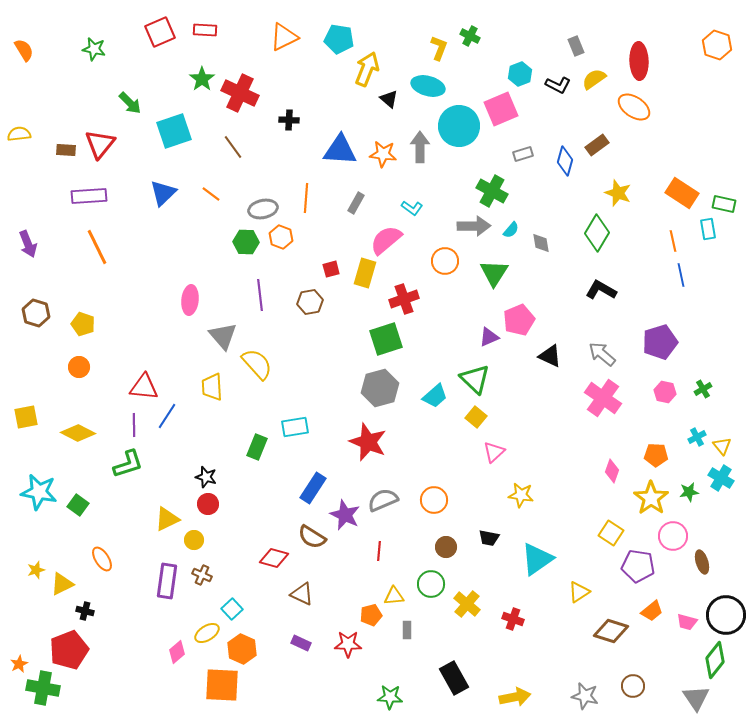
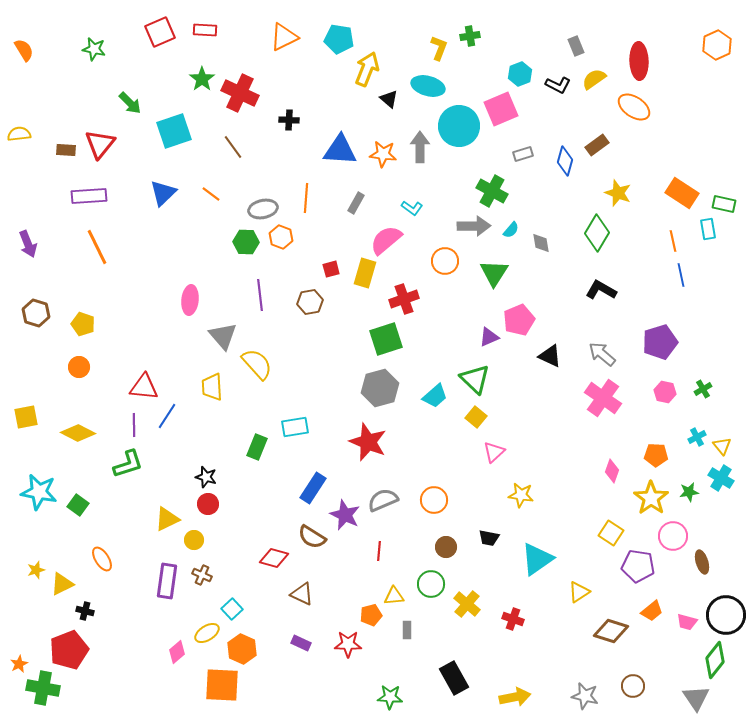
green cross at (470, 36): rotated 36 degrees counterclockwise
orange hexagon at (717, 45): rotated 16 degrees clockwise
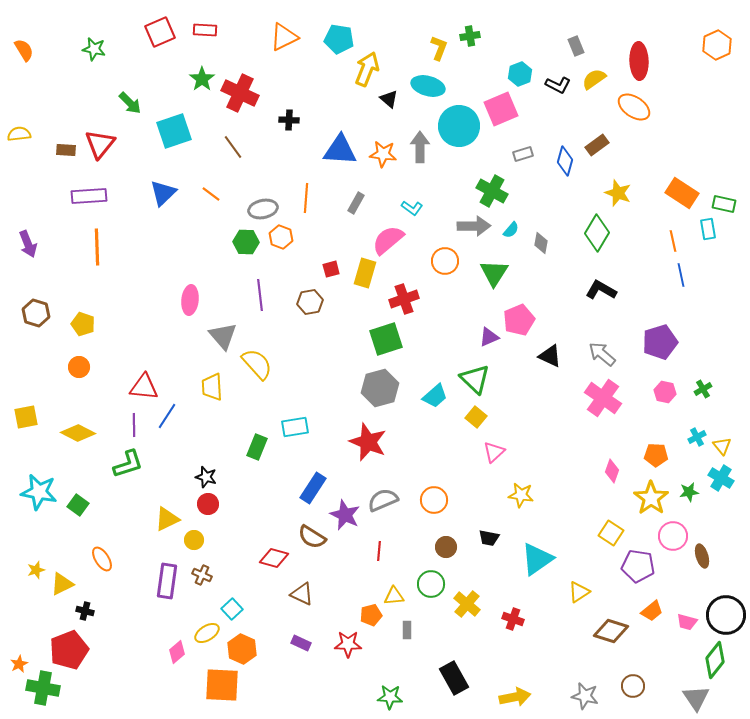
pink semicircle at (386, 240): moved 2 px right
gray diamond at (541, 243): rotated 20 degrees clockwise
orange line at (97, 247): rotated 24 degrees clockwise
brown ellipse at (702, 562): moved 6 px up
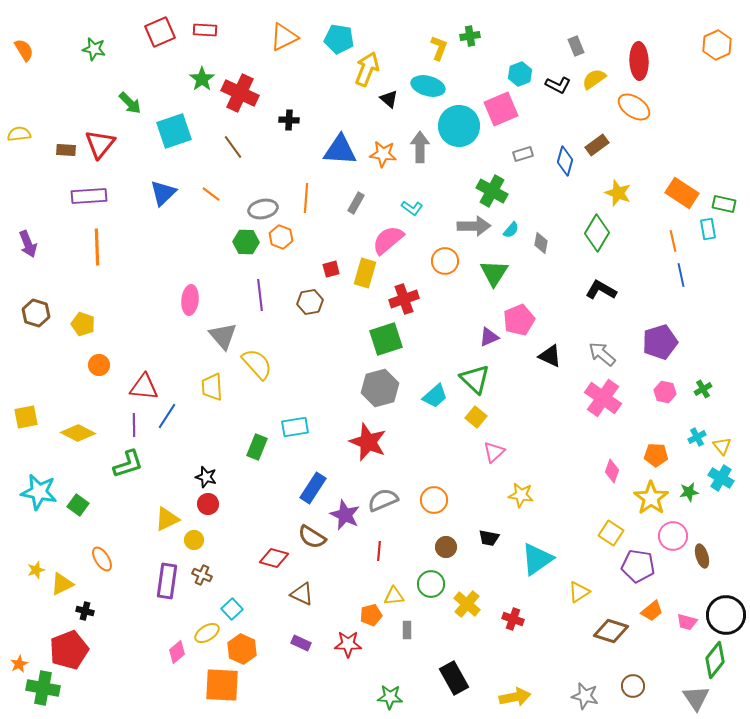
orange circle at (79, 367): moved 20 px right, 2 px up
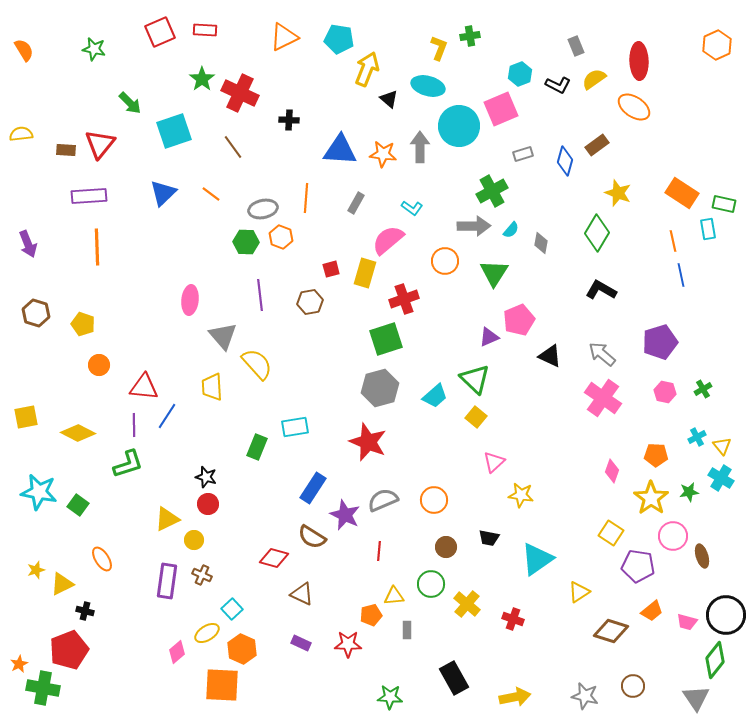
yellow semicircle at (19, 134): moved 2 px right
green cross at (492, 191): rotated 32 degrees clockwise
pink triangle at (494, 452): moved 10 px down
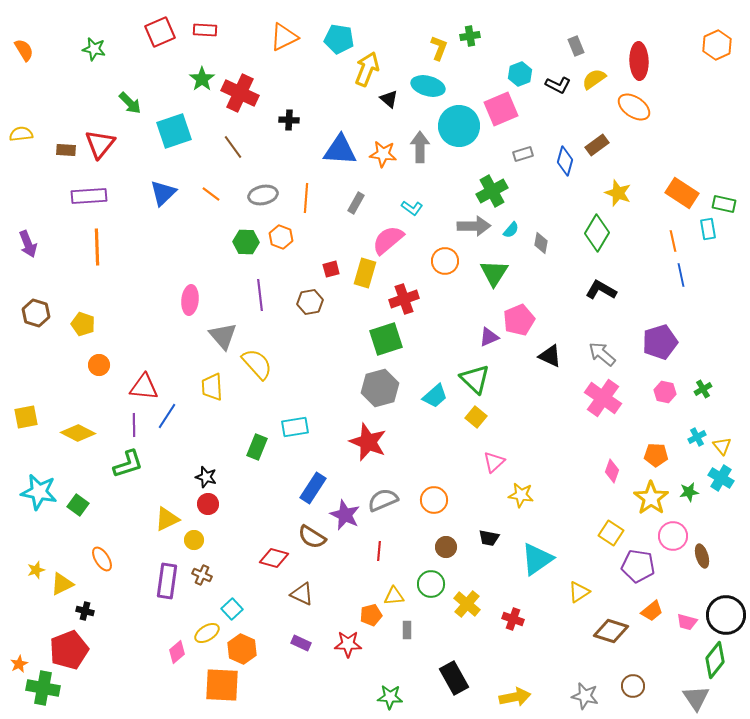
gray ellipse at (263, 209): moved 14 px up
